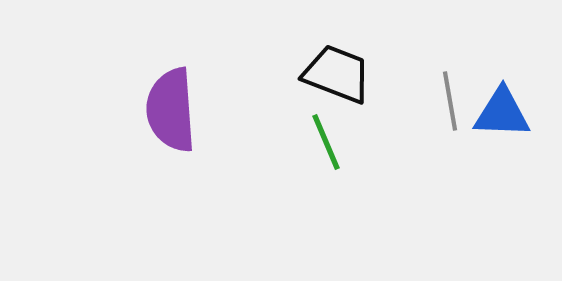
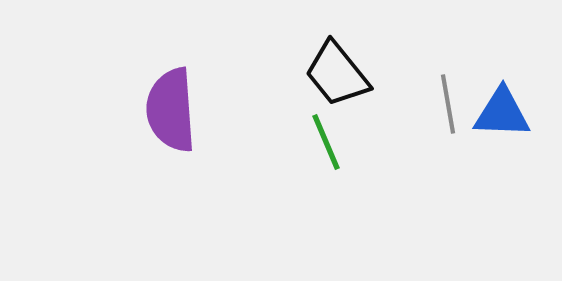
black trapezoid: rotated 150 degrees counterclockwise
gray line: moved 2 px left, 3 px down
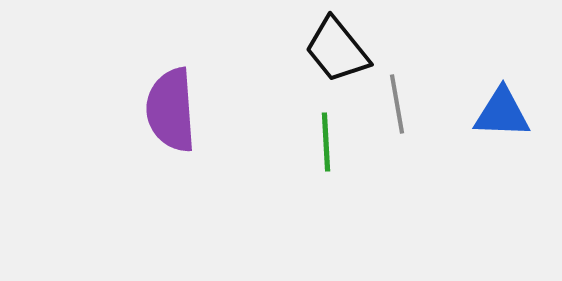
black trapezoid: moved 24 px up
gray line: moved 51 px left
green line: rotated 20 degrees clockwise
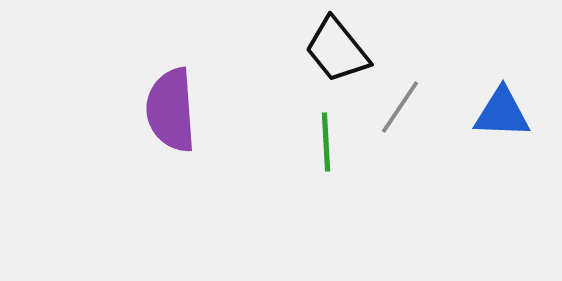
gray line: moved 3 px right, 3 px down; rotated 44 degrees clockwise
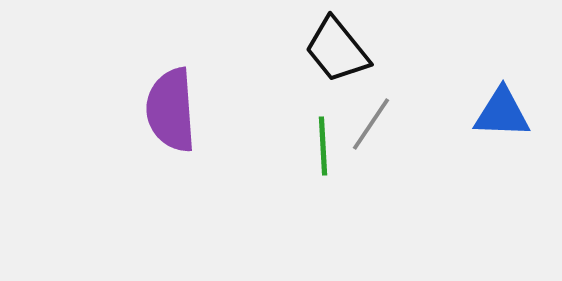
gray line: moved 29 px left, 17 px down
green line: moved 3 px left, 4 px down
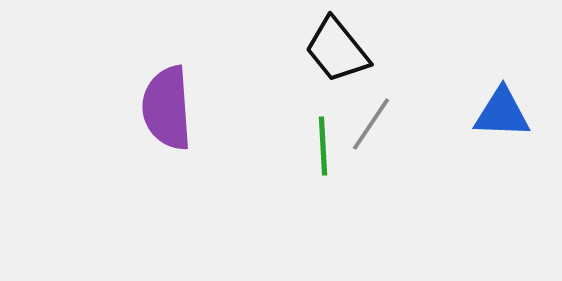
purple semicircle: moved 4 px left, 2 px up
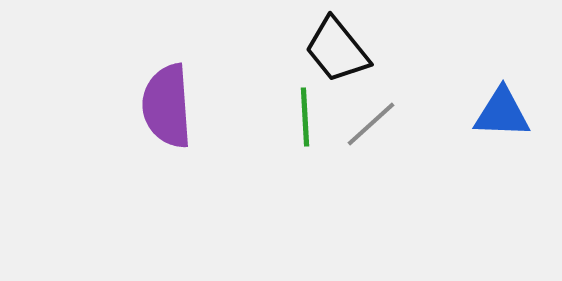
purple semicircle: moved 2 px up
gray line: rotated 14 degrees clockwise
green line: moved 18 px left, 29 px up
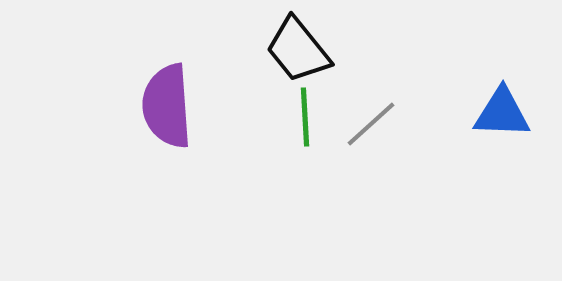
black trapezoid: moved 39 px left
